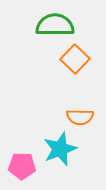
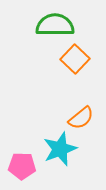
orange semicircle: moved 1 px right, 1 px down; rotated 40 degrees counterclockwise
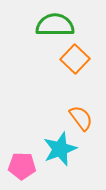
orange semicircle: rotated 88 degrees counterclockwise
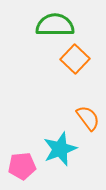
orange semicircle: moved 7 px right
pink pentagon: rotated 8 degrees counterclockwise
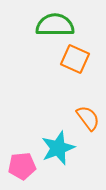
orange square: rotated 20 degrees counterclockwise
cyan star: moved 2 px left, 1 px up
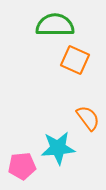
orange square: moved 1 px down
cyan star: rotated 16 degrees clockwise
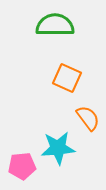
orange square: moved 8 px left, 18 px down
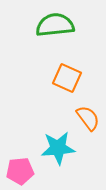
green semicircle: rotated 6 degrees counterclockwise
pink pentagon: moved 2 px left, 5 px down
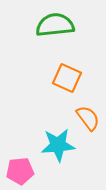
cyan star: moved 3 px up
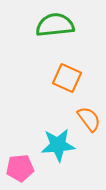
orange semicircle: moved 1 px right, 1 px down
pink pentagon: moved 3 px up
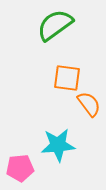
green semicircle: rotated 30 degrees counterclockwise
orange square: rotated 16 degrees counterclockwise
orange semicircle: moved 15 px up
